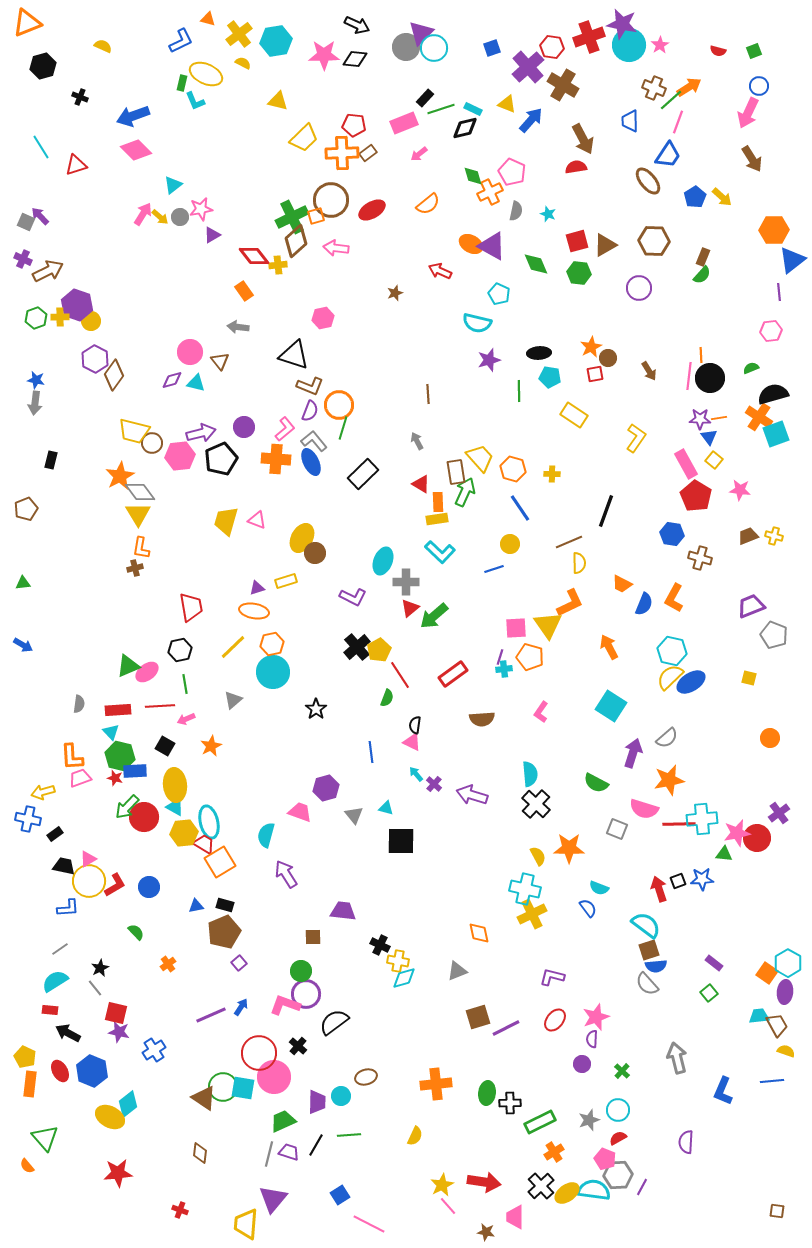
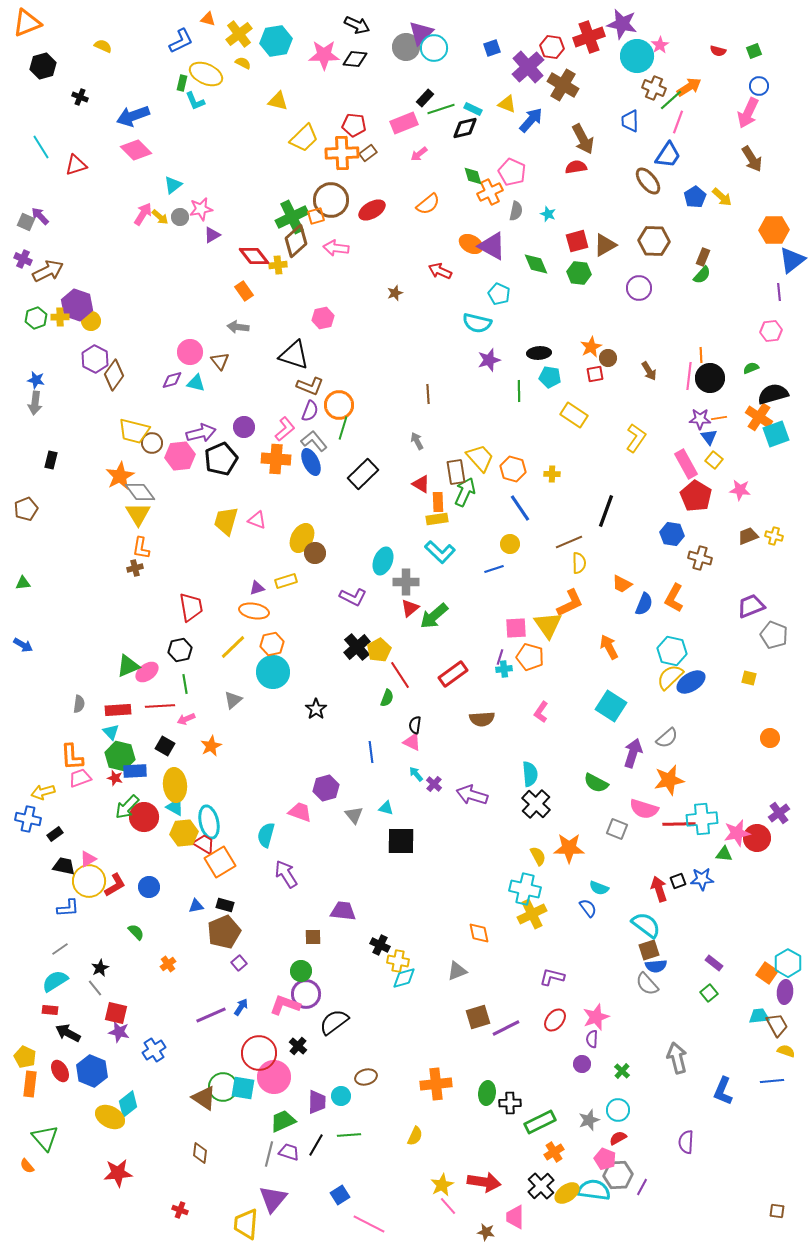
cyan circle at (629, 45): moved 8 px right, 11 px down
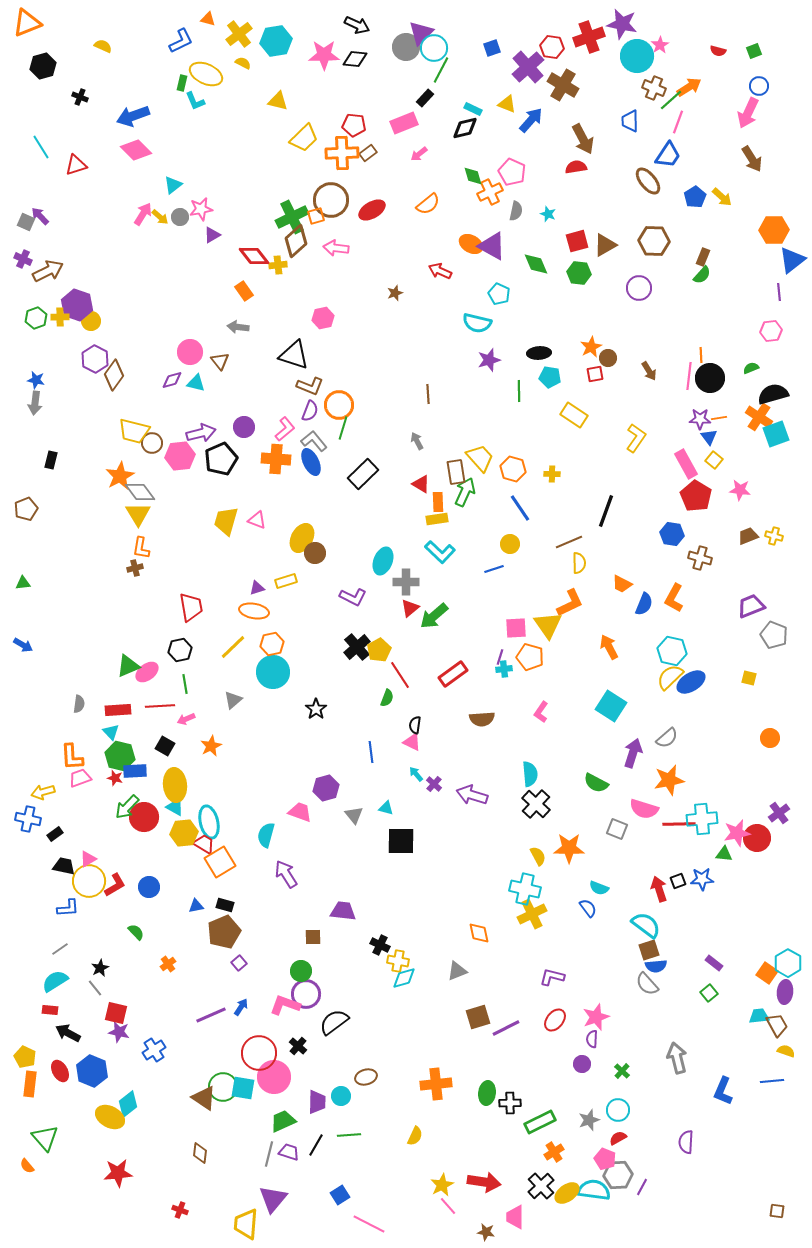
green line at (441, 109): moved 39 px up; rotated 44 degrees counterclockwise
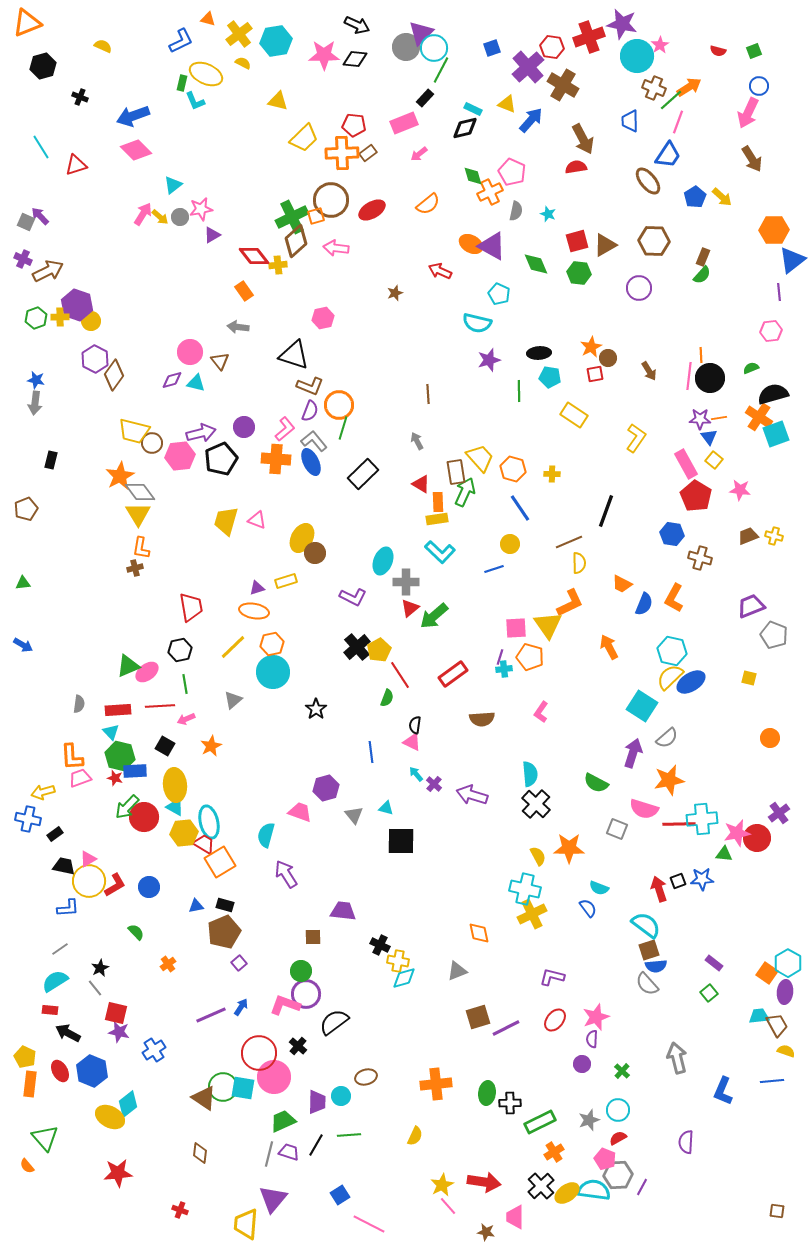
cyan square at (611, 706): moved 31 px right
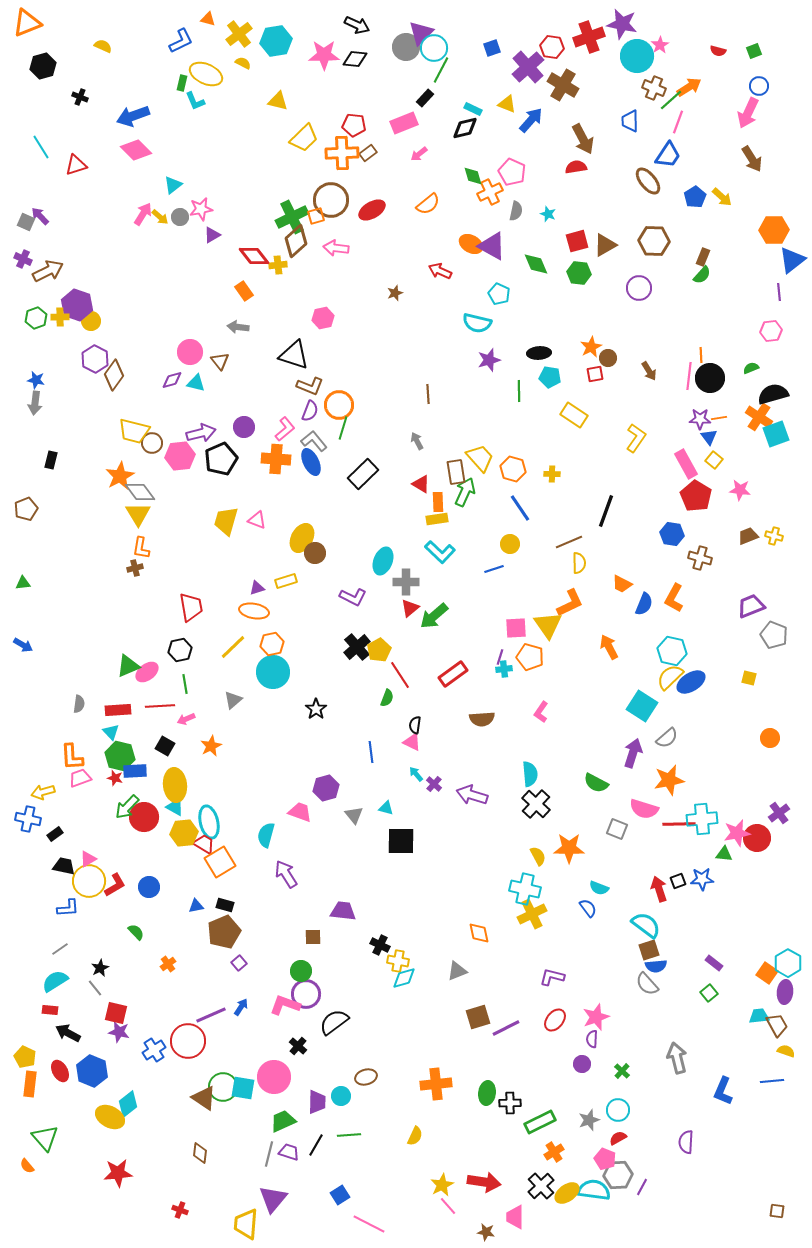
red circle at (259, 1053): moved 71 px left, 12 px up
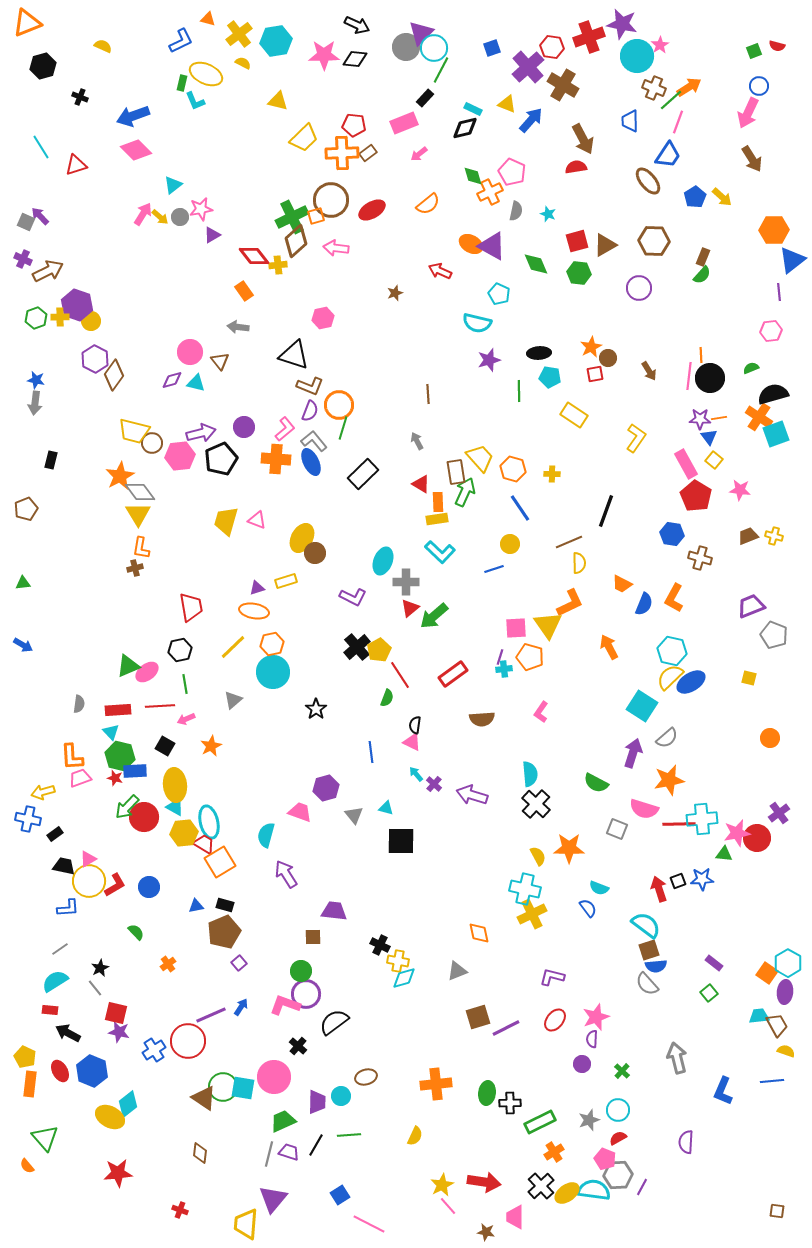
red semicircle at (718, 51): moved 59 px right, 5 px up
purple trapezoid at (343, 911): moved 9 px left
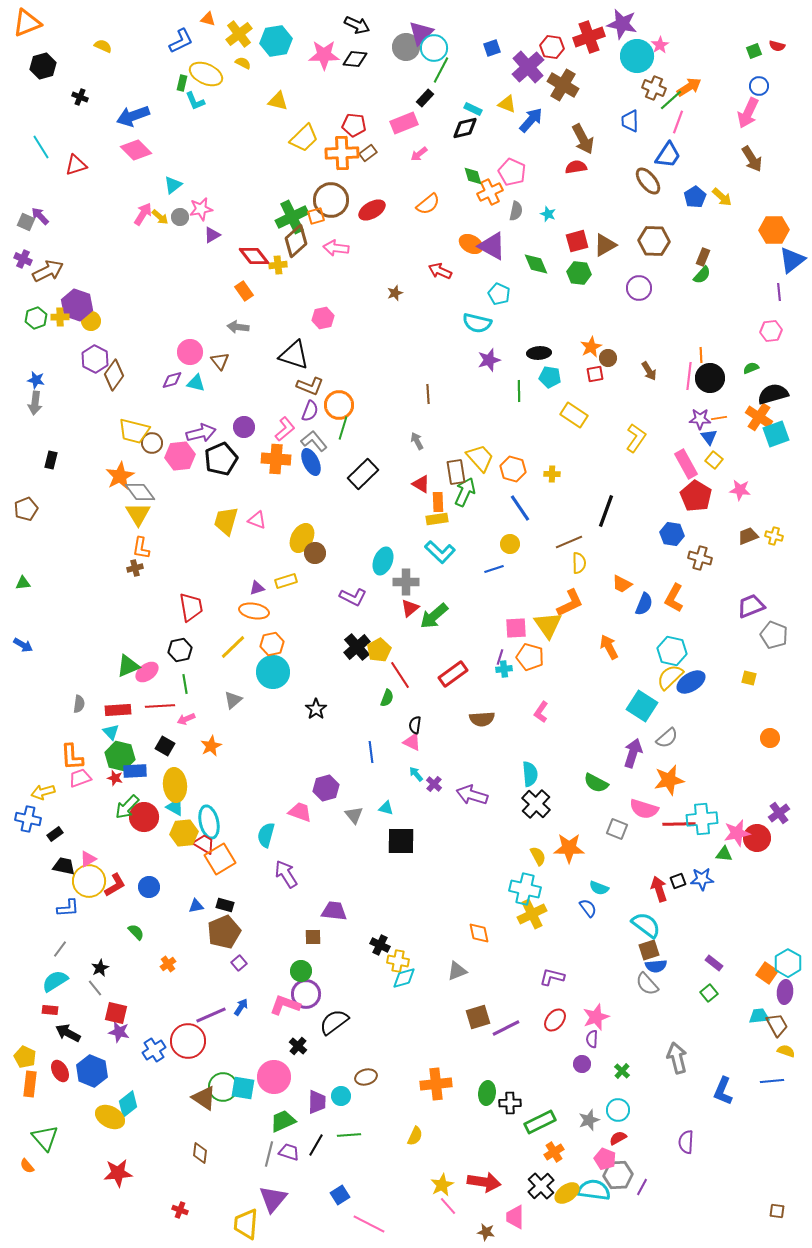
orange square at (220, 862): moved 3 px up
gray line at (60, 949): rotated 18 degrees counterclockwise
